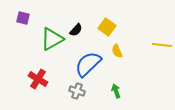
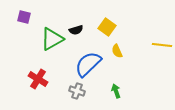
purple square: moved 1 px right, 1 px up
black semicircle: rotated 32 degrees clockwise
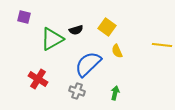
green arrow: moved 1 px left, 2 px down; rotated 32 degrees clockwise
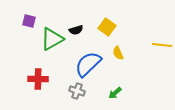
purple square: moved 5 px right, 4 px down
yellow semicircle: moved 1 px right, 2 px down
red cross: rotated 30 degrees counterclockwise
green arrow: rotated 144 degrees counterclockwise
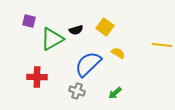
yellow square: moved 2 px left
yellow semicircle: rotated 144 degrees clockwise
red cross: moved 1 px left, 2 px up
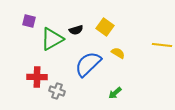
gray cross: moved 20 px left
